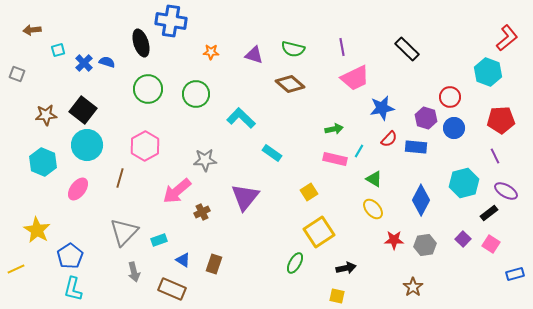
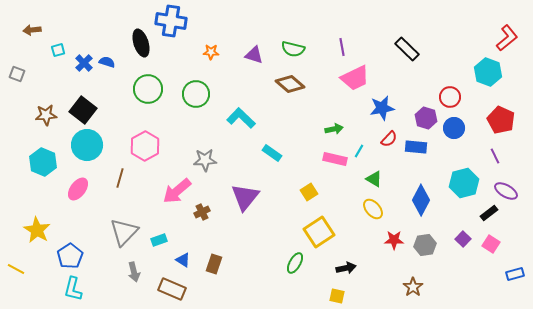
red pentagon at (501, 120): rotated 28 degrees clockwise
yellow line at (16, 269): rotated 54 degrees clockwise
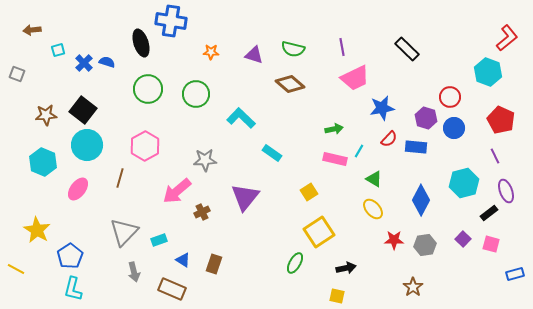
purple ellipse at (506, 191): rotated 40 degrees clockwise
pink square at (491, 244): rotated 18 degrees counterclockwise
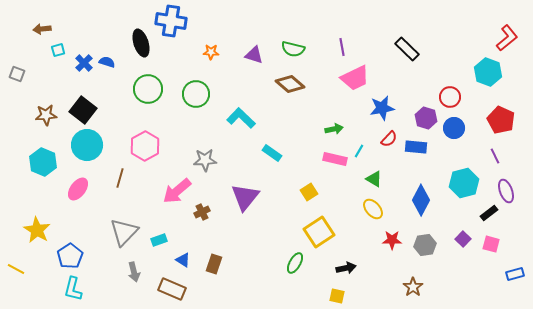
brown arrow at (32, 30): moved 10 px right, 1 px up
red star at (394, 240): moved 2 px left
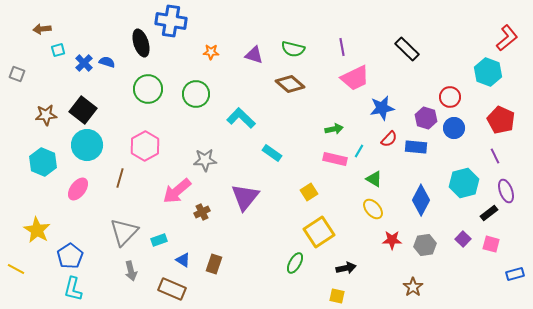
gray arrow at (134, 272): moved 3 px left, 1 px up
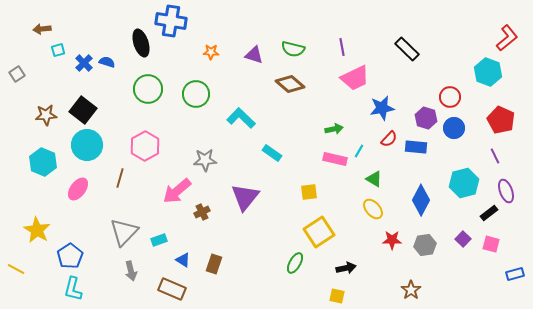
gray square at (17, 74): rotated 35 degrees clockwise
yellow square at (309, 192): rotated 24 degrees clockwise
brown star at (413, 287): moved 2 px left, 3 px down
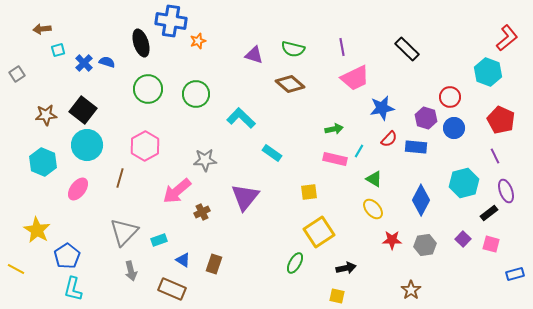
orange star at (211, 52): moved 13 px left, 11 px up; rotated 21 degrees counterclockwise
blue pentagon at (70, 256): moved 3 px left
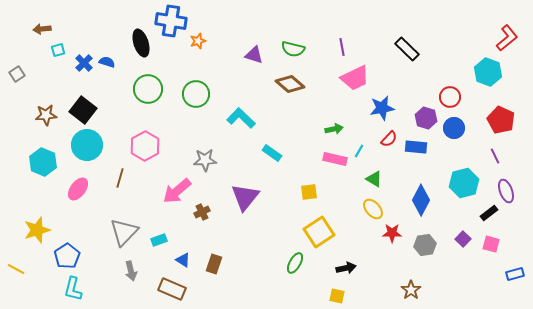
yellow star at (37, 230): rotated 24 degrees clockwise
red star at (392, 240): moved 7 px up
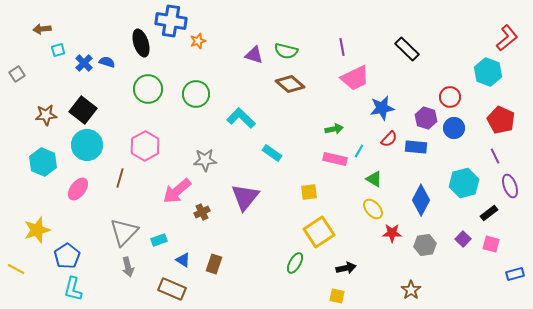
green semicircle at (293, 49): moved 7 px left, 2 px down
purple ellipse at (506, 191): moved 4 px right, 5 px up
gray arrow at (131, 271): moved 3 px left, 4 px up
